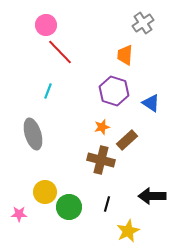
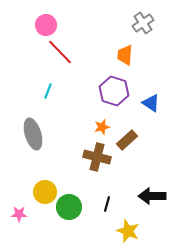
brown cross: moved 4 px left, 3 px up
yellow star: rotated 25 degrees counterclockwise
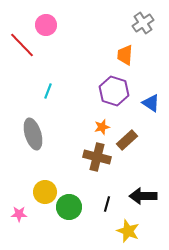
red line: moved 38 px left, 7 px up
black arrow: moved 9 px left
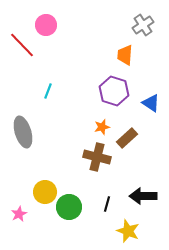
gray cross: moved 2 px down
gray ellipse: moved 10 px left, 2 px up
brown rectangle: moved 2 px up
pink star: rotated 28 degrees counterclockwise
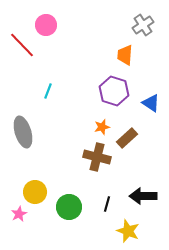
yellow circle: moved 10 px left
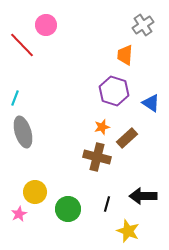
cyan line: moved 33 px left, 7 px down
green circle: moved 1 px left, 2 px down
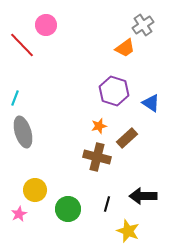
orange trapezoid: moved 7 px up; rotated 130 degrees counterclockwise
orange star: moved 3 px left, 1 px up
yellow circle: moved 2 px up
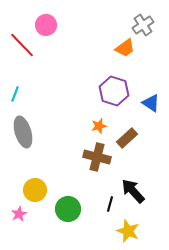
cyan line: moved 4 px up
black arrow: moved 10 px left, 5 px up; rotated 48 degrees clockwise
black line: moved 3 px right
